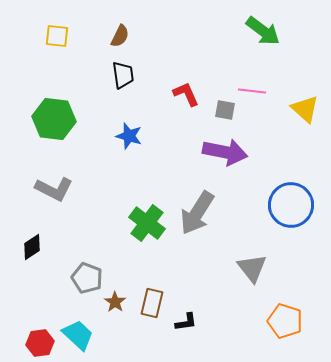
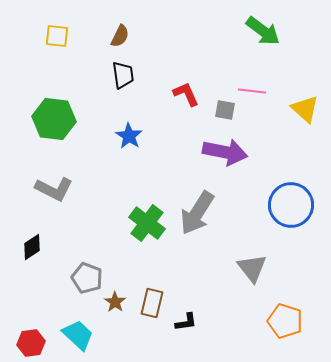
blue star: rotated 16 degrees clockwise
red hexagon: moved 9 px left
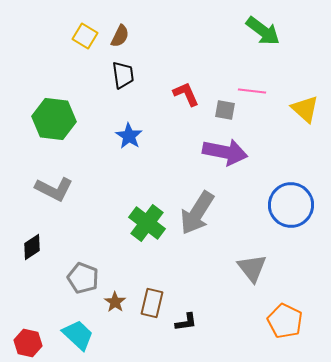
yellow square: moved 28 px right; rotated 25 degrees clockwise
gray pentagon: moved 4 px left
orange pentagon: rotated 8 degrees clockwise
red hexagon: moved 3 px left; rotated 20 degrees clockwise
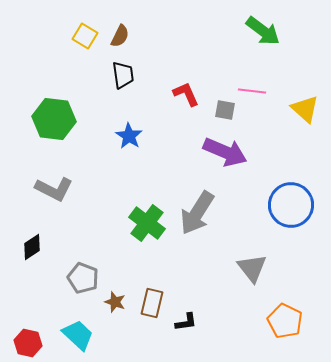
purple arrow: rotated 12 degrees clockwise
brown star: rotated 15 degrees counterclockwise
